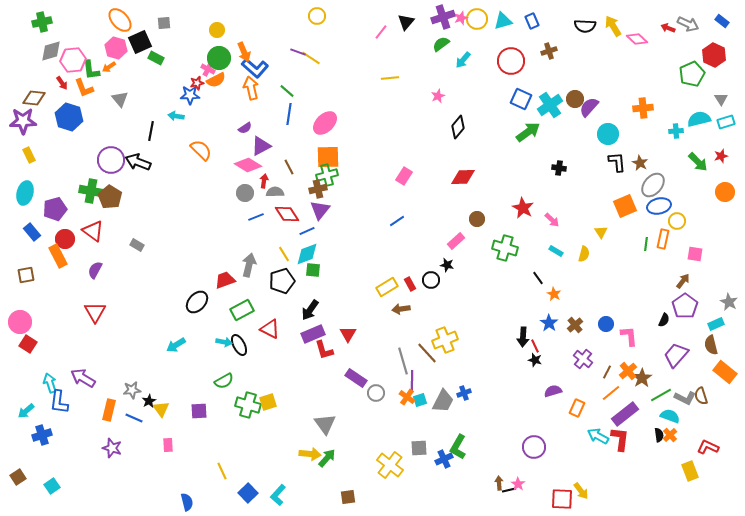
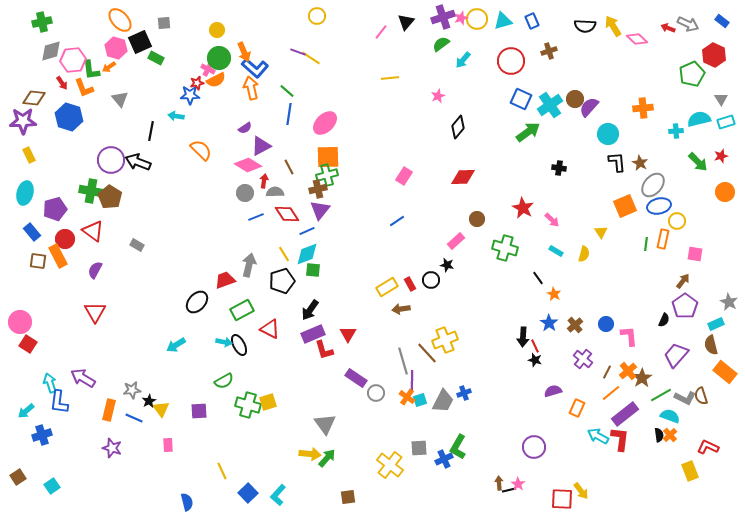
brown square at (26, 275): moved 12 px right, 14 px up; rotated 18 degrees clockwise
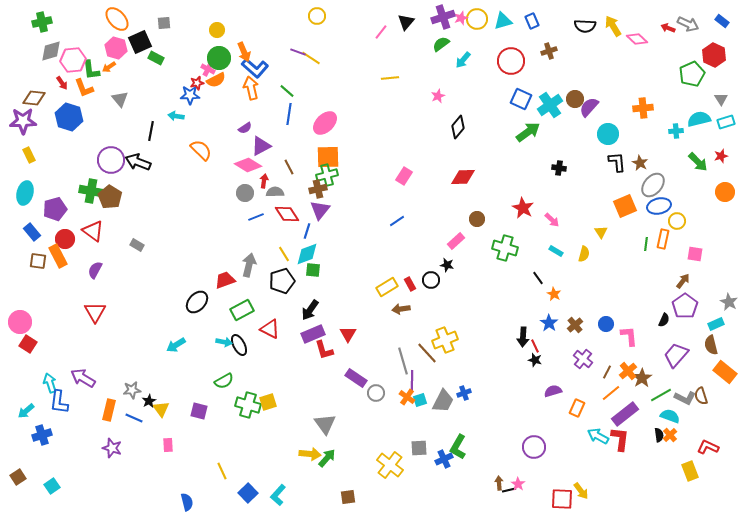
orange ellipse at (120, 20): moved 3 px left, 1 px up
blue line at (307, 231): rotated 49 degrees counterclockwise
purple square at (199, 411): rotated 18 degrees clockwise
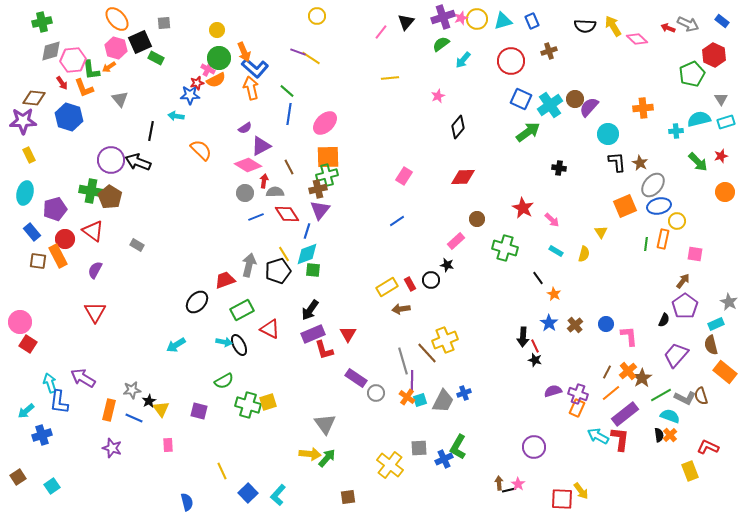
black pentagon at (282, 281): moved 4 px left, 10 px up
purple cross at (583, 359): moved 5 px left, 35 px down; rotated 18 degrees counterclockwise
